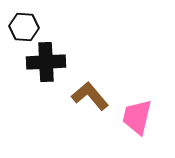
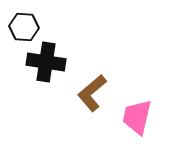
black cross: rotated 12 degrees clockwise
brown L-shape: moved 2 px right, 3 px up; rotated 90 degrees counterclockwise
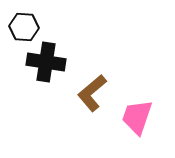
pink trapezoid: rotated 6 degrees clockwise
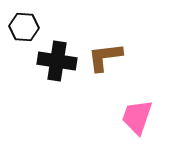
black cross: moved 11 px right, 1 px up
brown L-shape: moved 13 px right, 36 px up; rotated 33 degrees clockwise
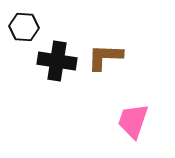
brown L-shape: rotated 9 degrees clockwise
pink trapezoid: moved 4 px left, 4 px down
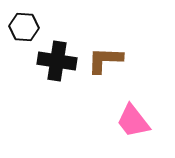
brown L-shape: moved 3 px down
pink trapezoid: rotated 57 degrees counterclockwise
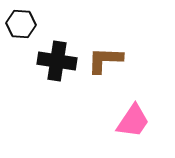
black hexagon: moved 3 px left, 3 px up
pink trapezoid: rotated 108 degrees counterclockwise
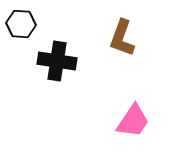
brown L-shape: moved 17 px right, 22 px up; rotated 72 degrees counterclockwise
